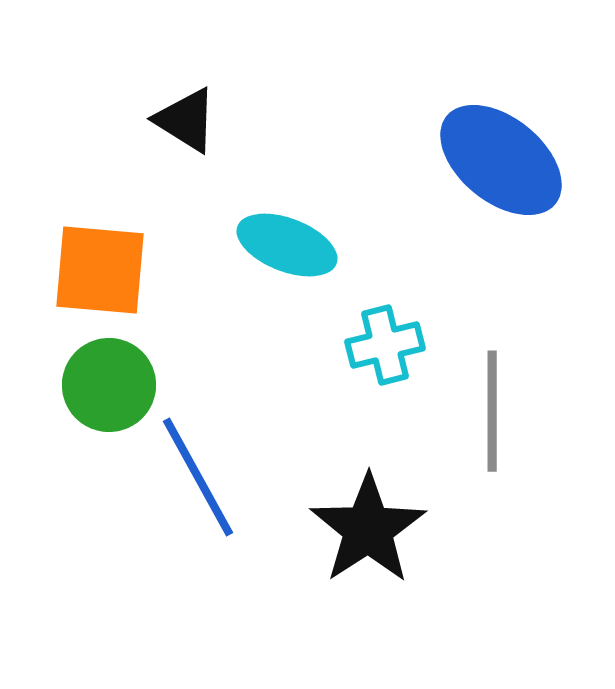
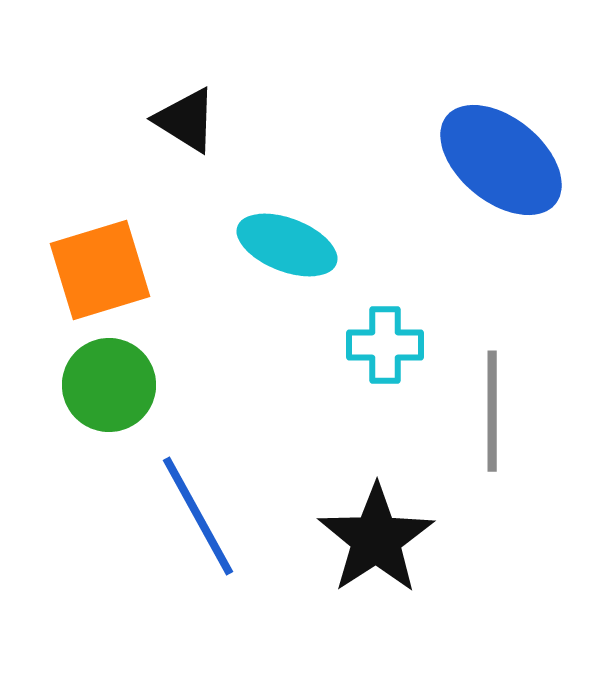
orange square: rotated 22 degrees counterclockwise
cyan cross: rotated 14 degrees clockwise
blue line: moved 39 px down
black star: moved 8 px right, 10 px down
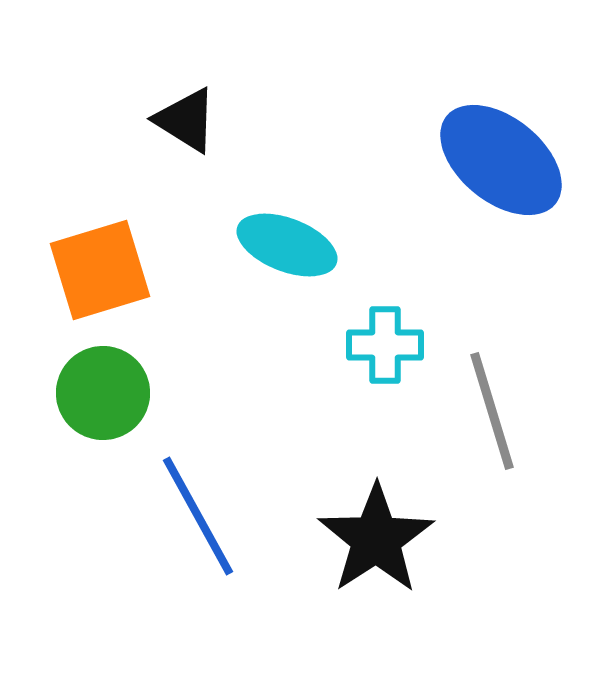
green circle: moved 6 px left, 8 px down
gray line: rotated 17 degrees counterclockwise
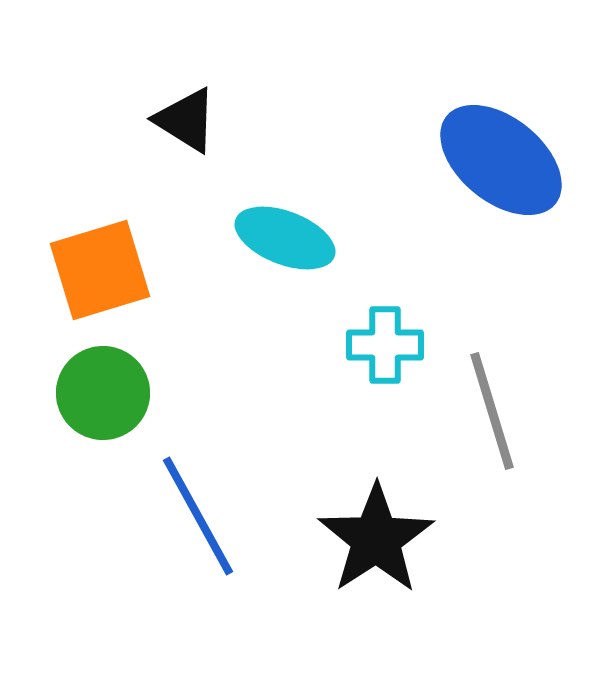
cyan ellipse: moved 2 px left, 7 px up
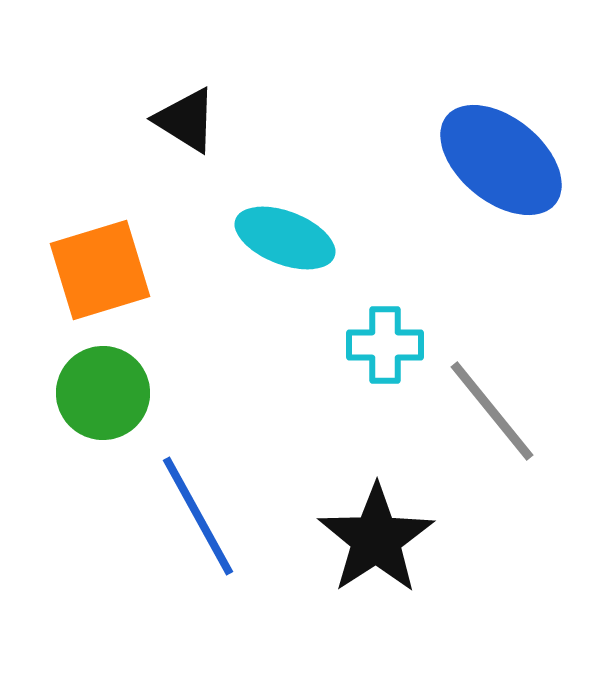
gray line: rotated 22 degrees counterclockwise
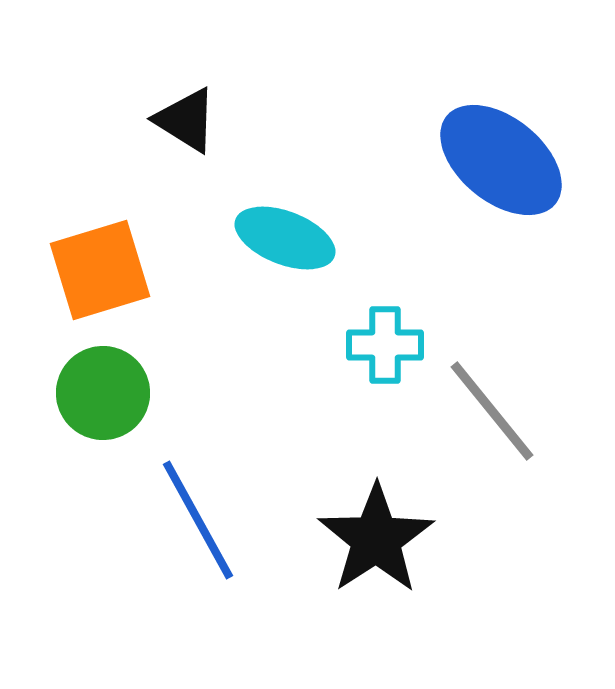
blue line: moved 4 px down
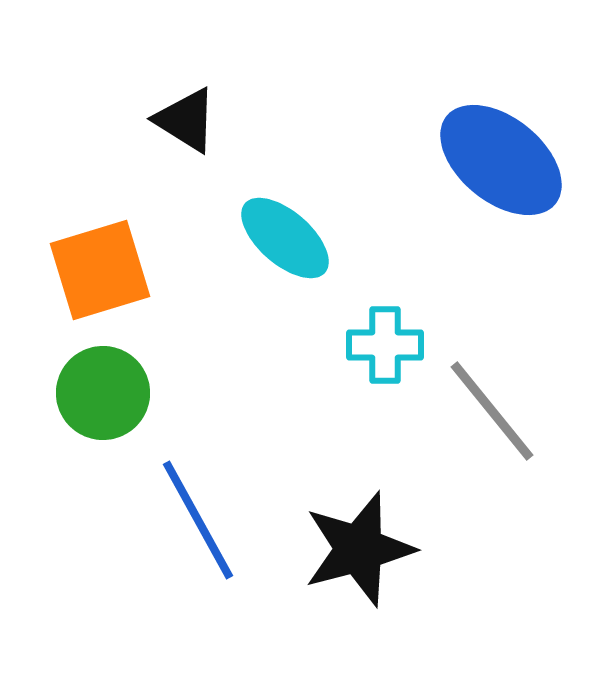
cyan ellipse: rotated 20 degrees clockwise
black star: moved 17 px left, 10 px down; rotated 18 degrees clockwise
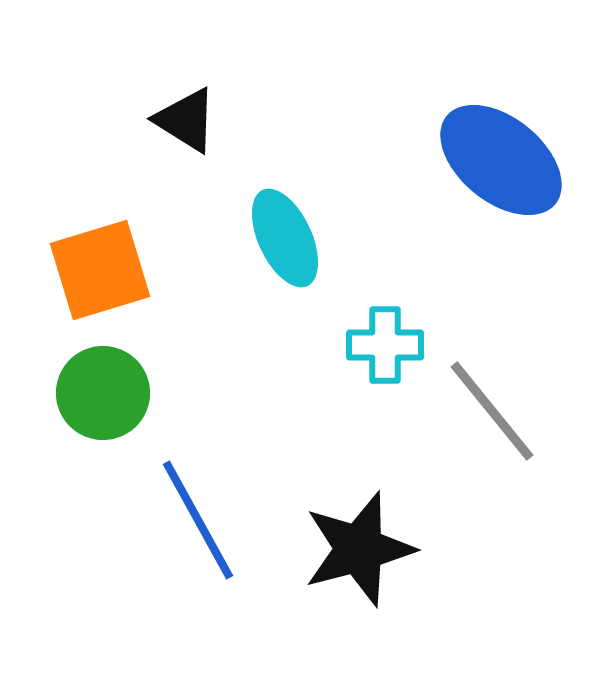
cyan ellipse: rotated 24 degrees clockwise
